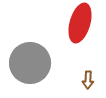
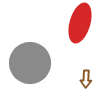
brown arrow: moved 2 px left, 1 px up
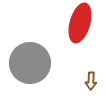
brown arrow: moved 5 px right, 2 px down
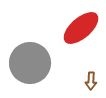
red ellipse: moved 1 px right, 5 px down; rotated 33 degrees clockwise
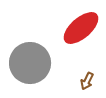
brown arrow: moved 4 px left; rotated 24 degrees clockwise
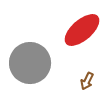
red ellipse: moved 1 px right, 2 px down
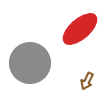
red ellipse: moved 2 px left, 1 px up
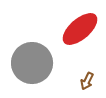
gray circle: moved 2 px right
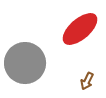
gray circle: moved 7 px left
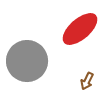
gray circle: moved 2 px right, 2 px up
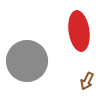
red ellipse: moved 1 px left, 2 px down; rotated 57 degrees counterclockwise
